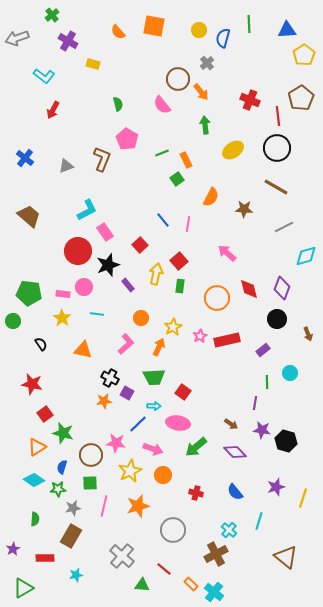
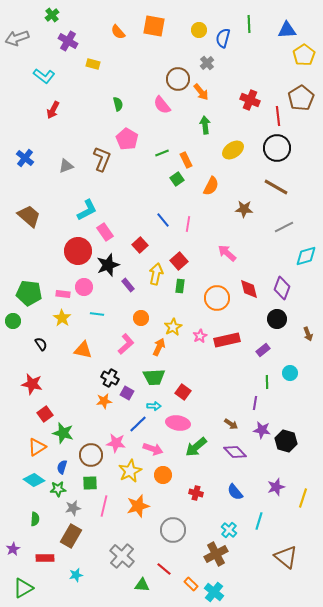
orange semicircle at (211, 197): moved 11 px up
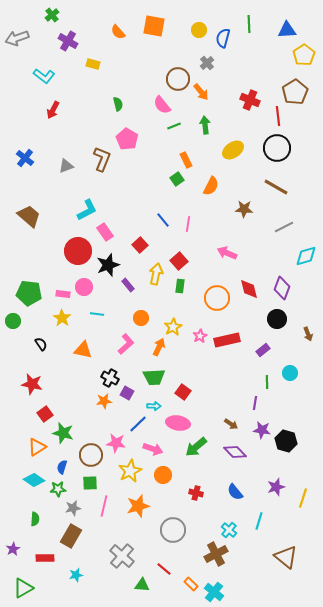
brown pentagon at (301, 98): moved 6 px left, 6 px up
green line at (162, 153): moved 12 px right, 27 px up
pink arrow at (227, 253): rotated 18 degrees counterclockwise
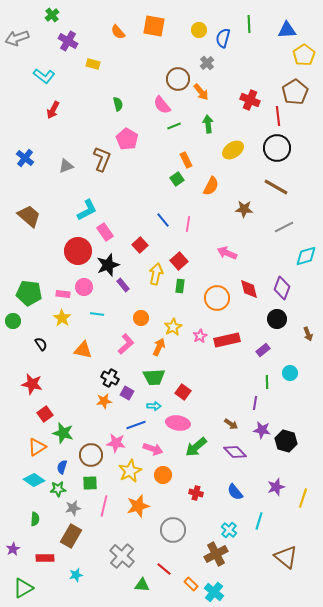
green arrow at (205, 125): moved 3 px right, 1 px up
purple rectangle at (128, 285): moved 5 px left
blue line at (138, 424): moved 2 px left, 1 px down; rotated 24 degrees clockwise
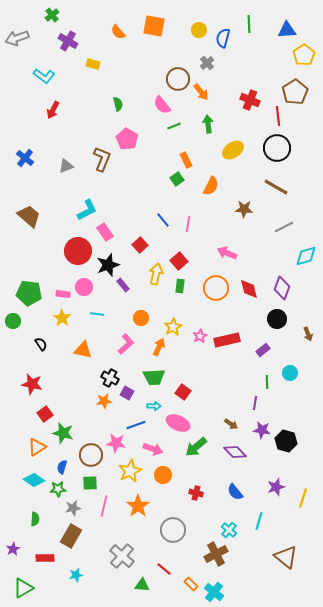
orange circle at (217, 298): moved 1 px left, 10 px up
pink ellipse at (178, 423): rotated 15 degrees clockwise
orange star at (138, 506): rotated 20 degrees counterclockwise
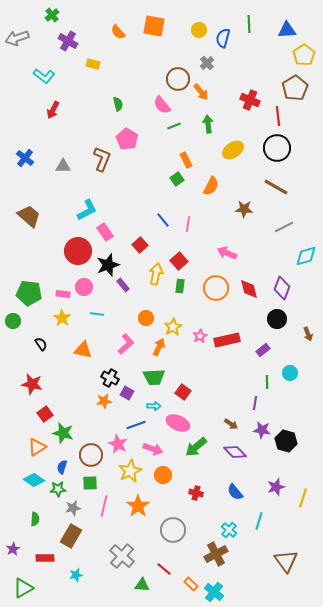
brown pentagon at (295, 92): moved 4 px up
gray triangle at (66, 166): moved 3 px left; rotated 21 degrees clockwise
orange circle at (141, 318): moved 5 px right
pink star at (116, 443): moved 2 px right, 1 px down; rotated 18 degrees clockwise
brown triangle at (286, 557): moved 4 px down; rotated 15 degrees clockwise
